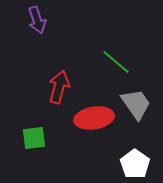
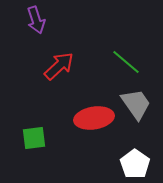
purple arrow: moved 1 px left
green line: moved 10 px right
red arrow: moved 21 px up; rotated 32 degrees clockwise
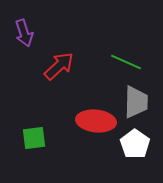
purple arrow: moved 12 px left, 13 px down
green line: rotated 16 degrees counterclockwise
gray trapezoid: moved 2 px up; rotated 36 degrees clockwise
red ellipse: moved 2 px right, 3 px down; rotated 15 degrees clockwise
white pentagon: moved 20 px up
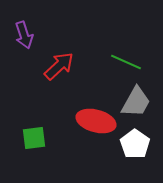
purple arrow: moved 2 px down
gray trapezoid: rotated 28 degrees clockwise
red ellipse: rotated 9 degrees clockwise
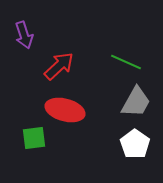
red ellipse: moved 31 px left, 11 px up
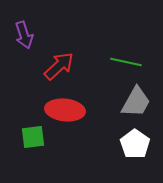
green line: rotated 12 degrees counterclockwise
red ellipse: rotated 9 degrees counterclockwise
green square: moved 1 px left, 1 px up
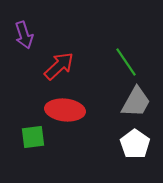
green line: rotated 44 degrees clockwise
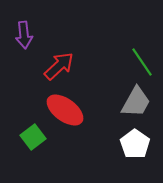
purple arrow: rotated 12 degrees clockwise
green line: moved 16 px right
red ellipse: rotated 30 degrees clockwise
green square: rotated 30 degrees counterclockwise
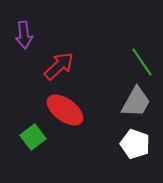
white pentagon: rotated 16 degrees counterclockwise
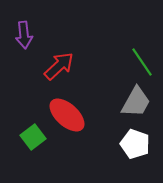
red ellipse: moved 2 px right, 5 px down; rotated 6 degrees clockwise
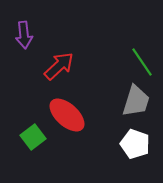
gray trapezoid: moved 1 px up; rotated 12 degrees counterclockwise
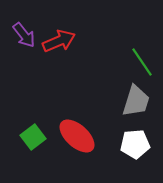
purple arrow: rotated 32 degrees counterclockwise
red arrow: moved 25 px up; rotated 20 degrees clockwise
red ellipse: moved 10 px right, 21 px down
white pentagon: rotated 24 degrees counterclockwise
